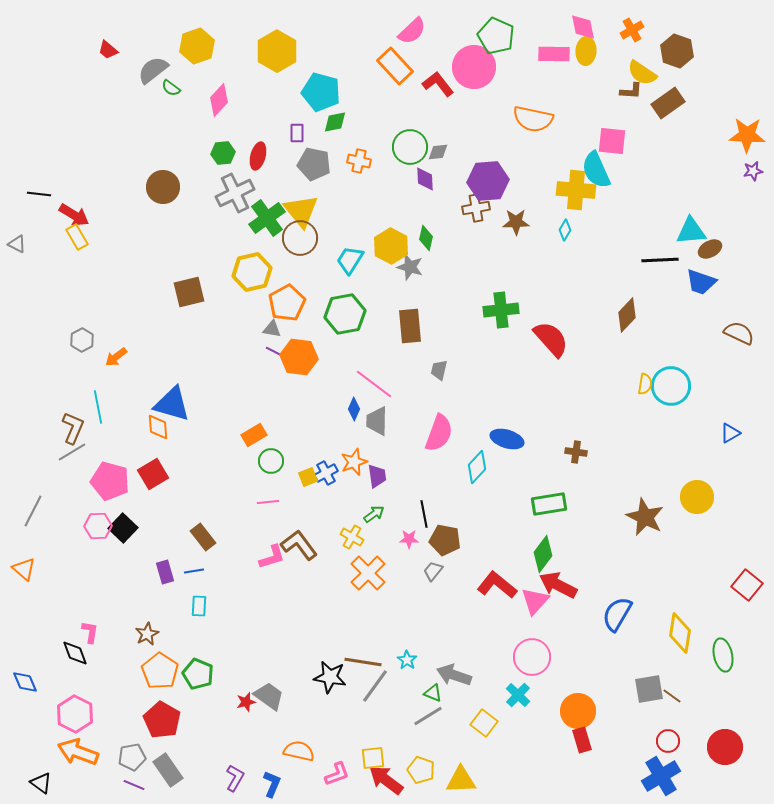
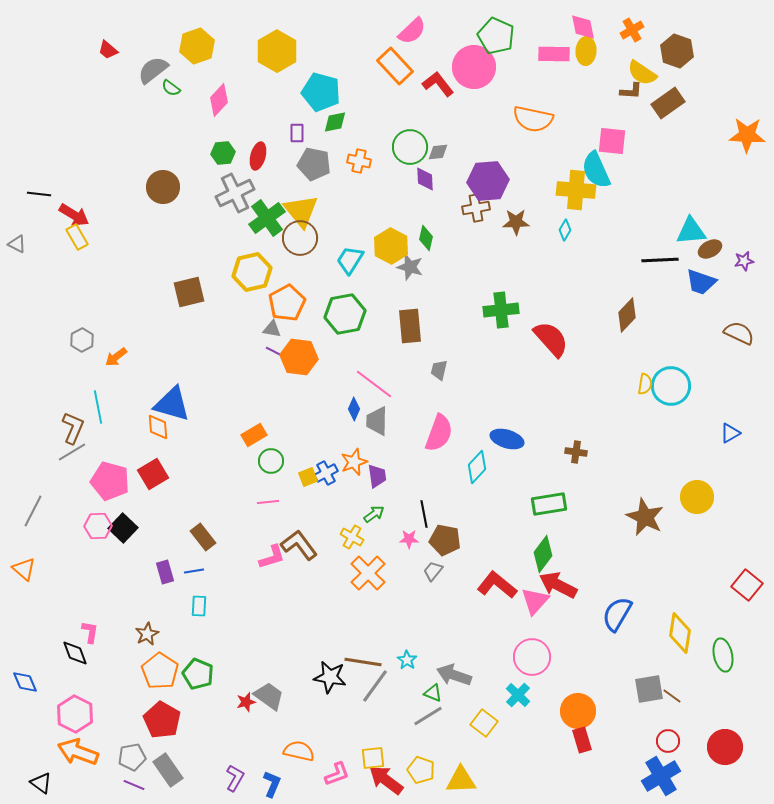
purple star at (753, 171): moved 9 px left, 90 px down
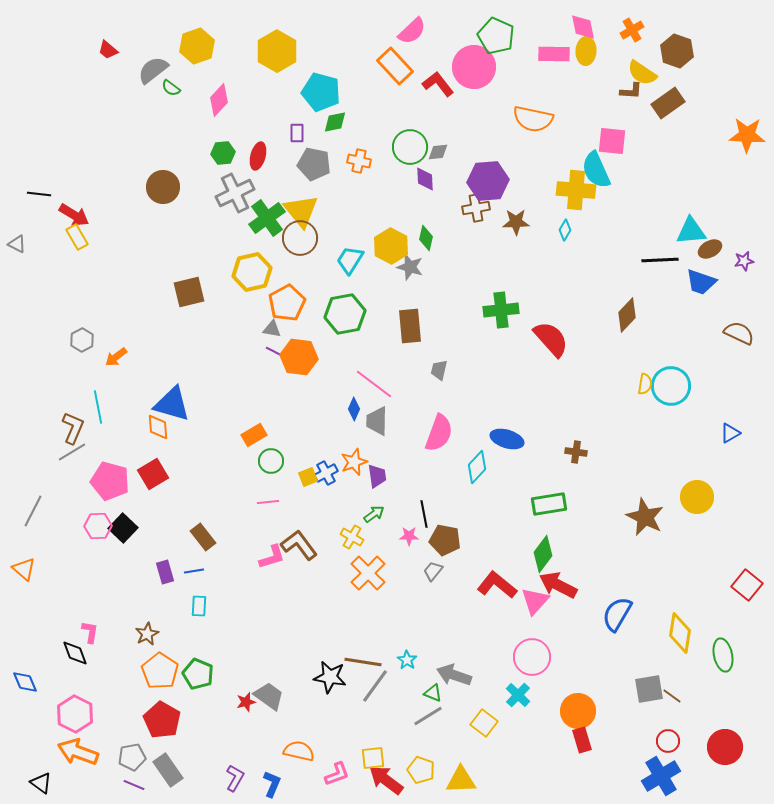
pink star at (409, 539): moved 3 px up
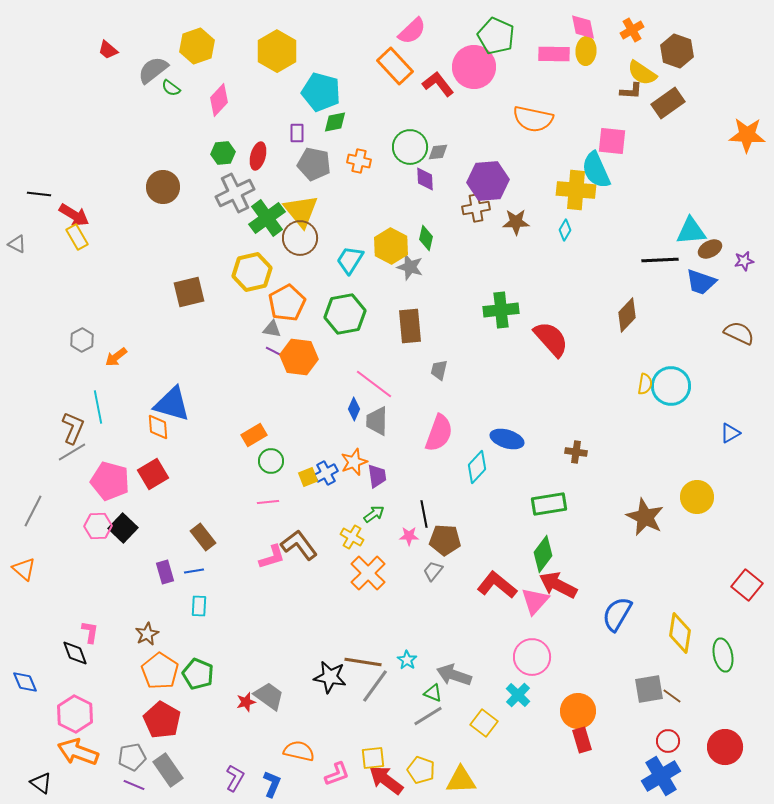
brown pentagon at (445, 540): rotated 8 degrees counterclockwise
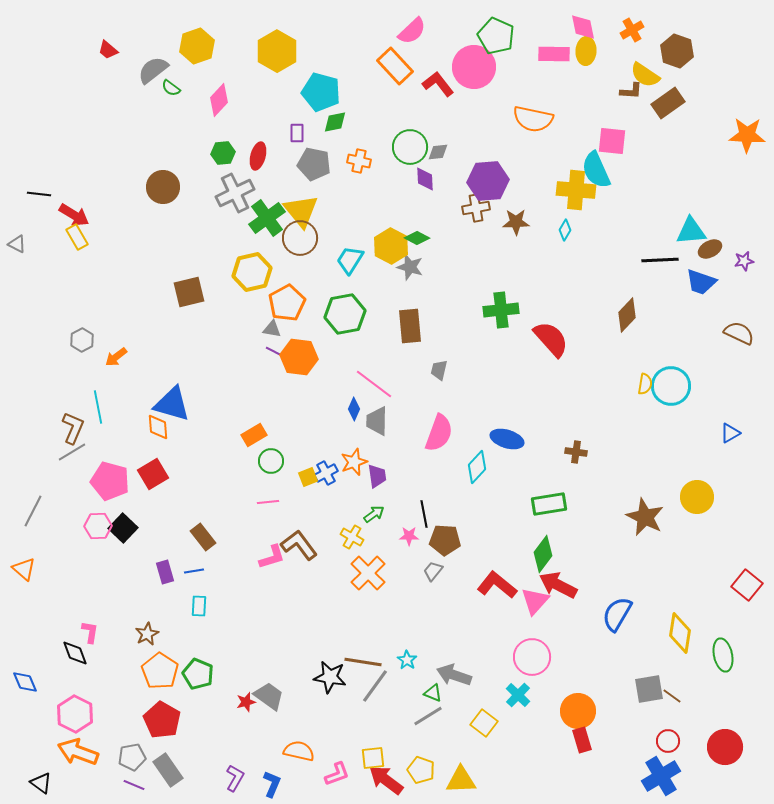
yellow semicircle at (642, 73): moved 3 px right, 2 px down
green diamond at (426, 238): moved 9 px left; rotated 75 degrees counterclockwise
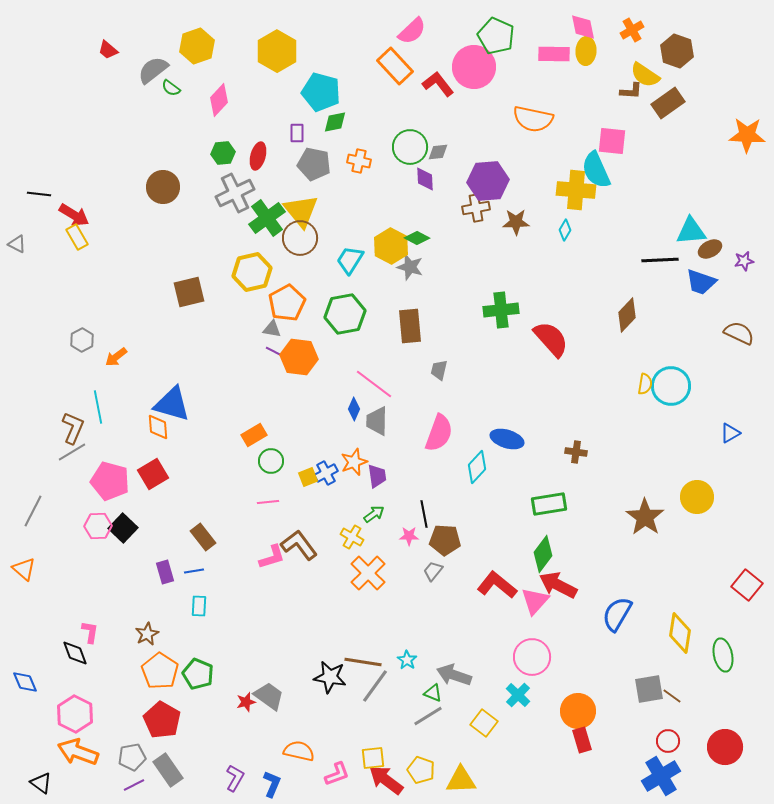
brown star at (645, 517): rotated 9 degrees clockwise
purple line at (134, 785): rotated 50 degrees counterclockwise
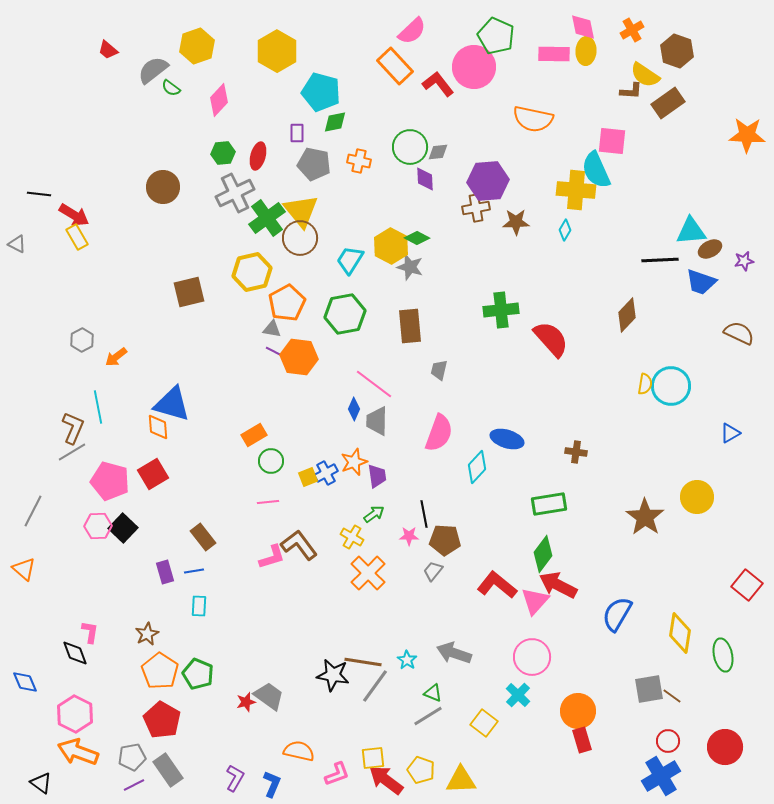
gray arrow at (454, 675): moved 22 px up
black star at (330, 677): moved 3 px right, 2 px up
